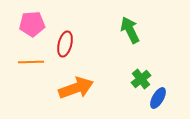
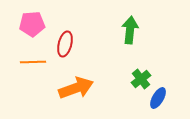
green arrow: rotated 32 degrees clockwise
orange line: moved 2 px right
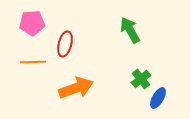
pink pentagon: moved 1 px up
green arrow: rotated 36 degrees counterclockwise
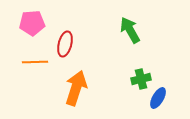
orange line: moved 2 px right
green cross: rotated 24 degrees clockwise
orange arrow: rotated 52 degrees counterclockwise
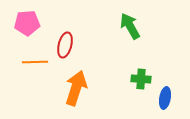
pink pentagon: moved 5 px left
green arrow: moved 4 px up
red ellipse: moved 1 px down
green cross: rotated 18 degrees clockwise
blue ellipse: moved 7 px right; rotated 20 degrees counterclockwise
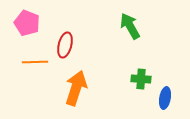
pink pentagon: rotated 25 degrees clockwise
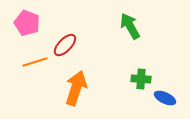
red ellipse: rotated 30 degrees clockwise
orange line: rotated 15 degrees counterclockwise
blue ellipse: rotated 75 degrees counterclockwise
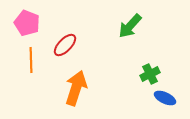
green arrow: rotated 108 degrees counterclockwise
orange line: moved 4 px left, 2 px up; rotated 75 degrees counterclockwise
green cross: moved 9 px right, 5 px up; rotated 30 degrees counterclockwise
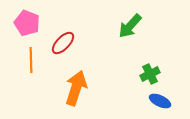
red ellipse: moved 2 px left, 2 px up
blue ellipse: moved 5 px left, 3 px down
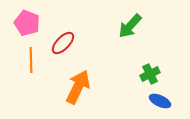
orange arrow: moved 2 px right, 1 px up; rotated 8 degrees clockwise
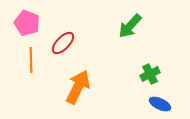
blue ellipse: moved 3 px down
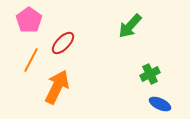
pink pentagon: moved 2 px right, 3 px up; rotated 15 degrees clockwise
orange line: rotated 30 degrees clockwise
orange arrow: moved 21 px left
